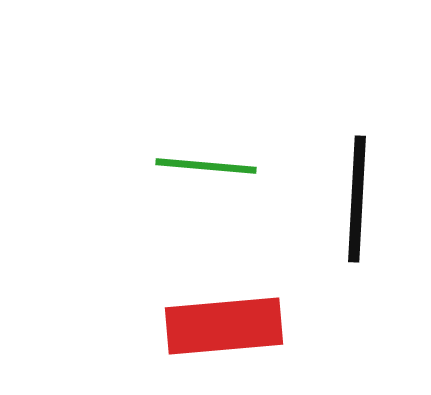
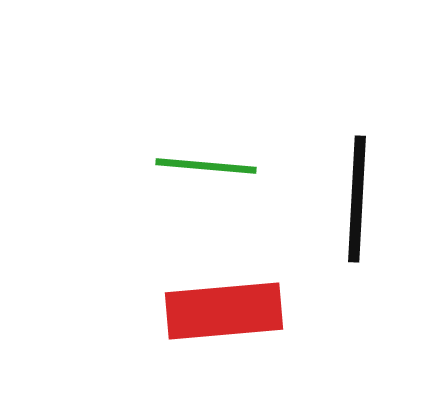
red rectangle: moved 15 px up
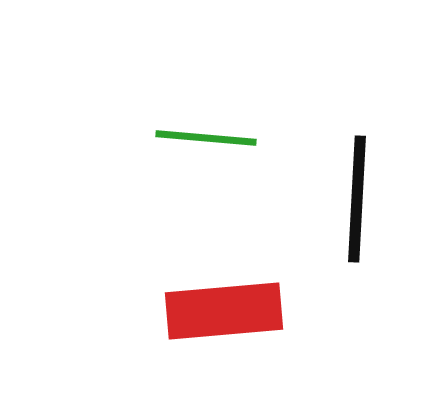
green line: moved 28 px up
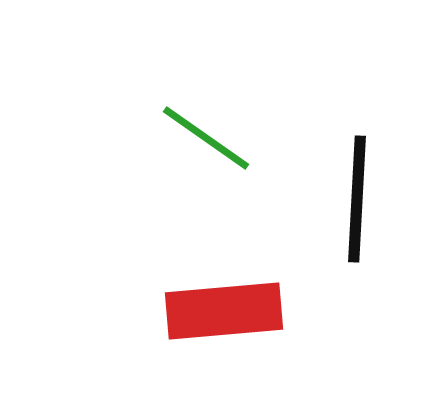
green line: rotated 30 degrees clockwise
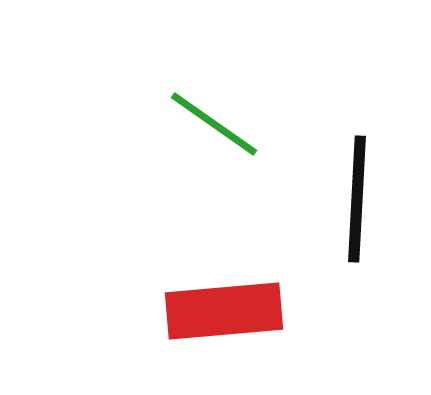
green line: moved 8 px right, 14 px up
